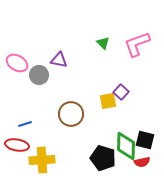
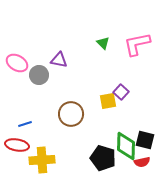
pink L-shape: rotated 8 degrees clockwise
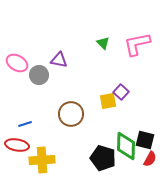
red semicircle: moved 8 px right, 3 px up; rotated 49 degrees counterclockwise
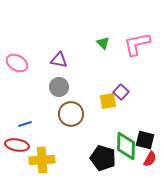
gray circle: moved 20 px right, 12 px down
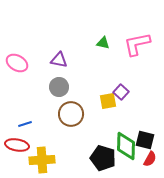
green triangle: rotated 32 degrees counterclockwise
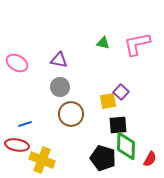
gray circle: moved 1 px right
black square: moved 27 px left, 15 px up; rotated 18 degrees counterclockwise
yellow cross: rotated 25 degrees clockwise
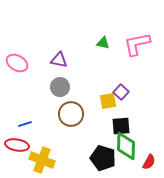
black square: moved 3 px right, 1 px down
red semicircle: moved 1 px left, 3 px down
